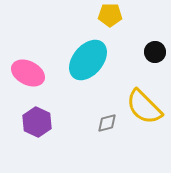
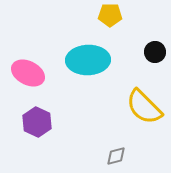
cyan ellipse: rotated 48 degrees clockwise
gray diamond: moved 9 px right, 33 px down
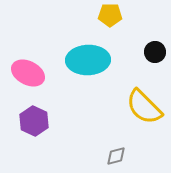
purple hexagon: moved 3 px left, 1 px up
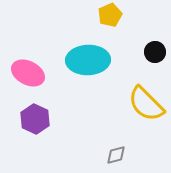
yellow pentagon: rotated 25 degrees counterclockwise
yellow semicircle: moved 2 px right, 3 px up
purple hexagon: moved 1 px right, 2 px up
gray diamond: moved 1 px up
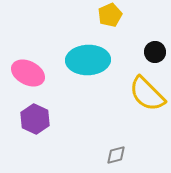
yellow semicircle: moved 1 px right, 10 px up
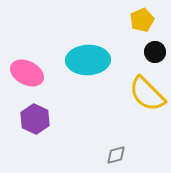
yellow pentagon: moved 32 px right, 5 px down
pink ellipse: moved 1 px left
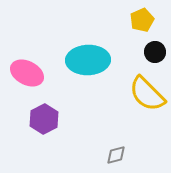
purple hexagon: moved 9 px right; rotated 8 degrees clockwise
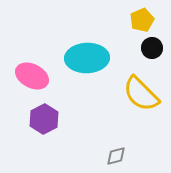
black circle: moved 3 px left, 4 px up
cyan ellipse: moved 1 px left, 2 px up
pink ellipse: moved 5 px right, 3 px down
yellow semicircle: moved 6 px left
gray diamond: moved 1 px down
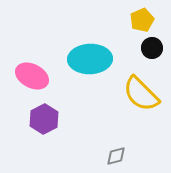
cyan ellipse: moved 3 px right, 1 px down
